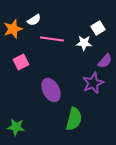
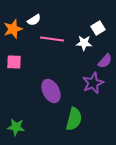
pink square: moved 7 px left; rotated 28 degrees clockwise
purple ellipse: moved 1 px down
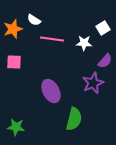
white semicircle: rotated 64 degrees clockwise
white square: moved 5 px right
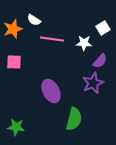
purple semicircle: moved 5 px left
